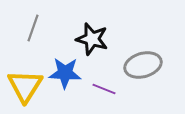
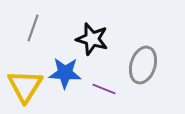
gray ellipse: rotated 57 degrees counterclockwise
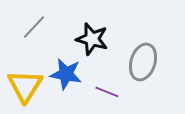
gray line: moved 1 px right, 1 px up; rotated 24 degrees clockwise
gray ellipse: moved 3 px up
blue star: moved 1 px right, 1 px down; rotated 8 degrees clockwise
purple line: moved 3 px right, 3 px down
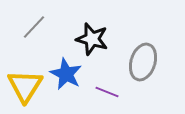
blue star: rotated 16 degrees clockwise
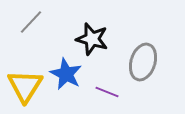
gray line: moved 3 px left, 5 px up
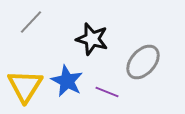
gray ellipse: rotated 24 degrees clockwise
blue star: moved 1 px right, 7 px down
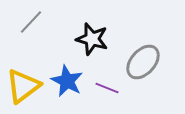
yellow triangle: moved 2 px left; rotated 21 degrees clockwise
purple line: moved 4 px up
